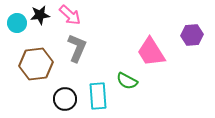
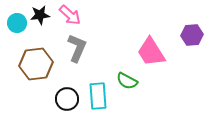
black circle: moved 2 px right
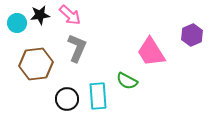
purple hexagon: rotated 20 degrees counterclockwise
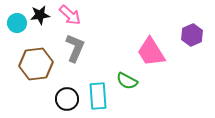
gray L-shape: moved 2 px left
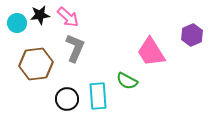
pink arrow: moved 2 px left, 2 px down
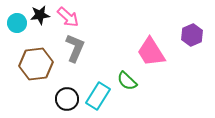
green semicircle: rotated 15 degrees clockwise
cyan rectangle: rotated 36 degrees clockwise
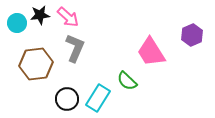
cyan rectangle: moved 2 px down
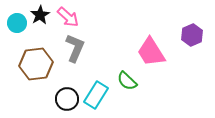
black star: rotated 24 degrees counterclockwise
cyan rectangle: moved 2 px left, 3 px up
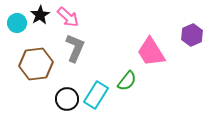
green semicircle: rotated 95 degrees counterclockwise
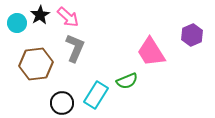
green semicircle: rotated 30 degrees clockwise
black circle: moved 5 px left, 4 px down
